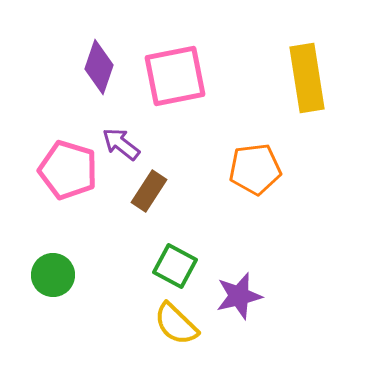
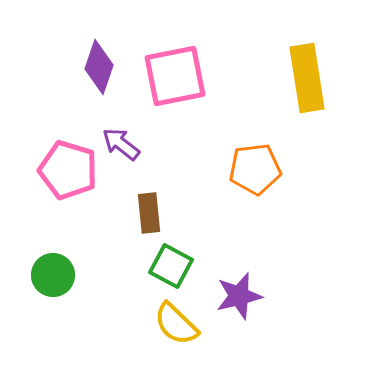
brown rectangle: moved 22 px down; rotated 39 degrees counterclockwise
green square: moved 4 px left
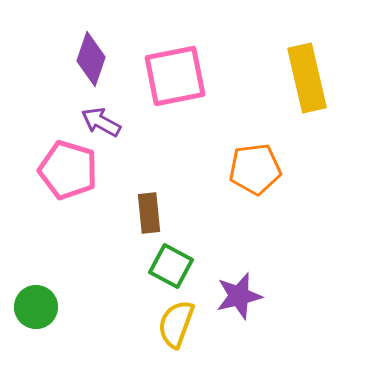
purple diamond: moved 8 px left, 8 px up
yellow rectangle: rotated 4 degrees counterclockwise
purple arrow: moved 20 px left, 22 px up; rotated 9 degrees counterclockwise
green circle: moved 17 px left, 32 px down
yellow semicircle: rotated 66 degrees clockwise
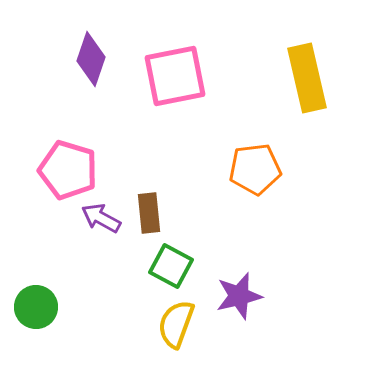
purple arrow: moved 96 px down
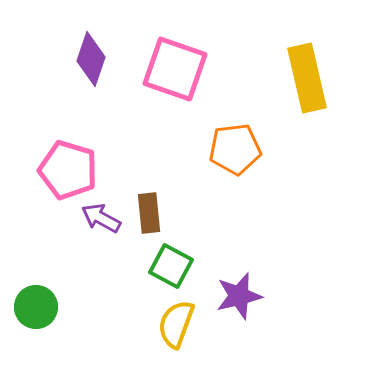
pink square: moved 7 px up; rotated 30 degrees clockwise
orange pentagon: moved 20 px left, 20 px up
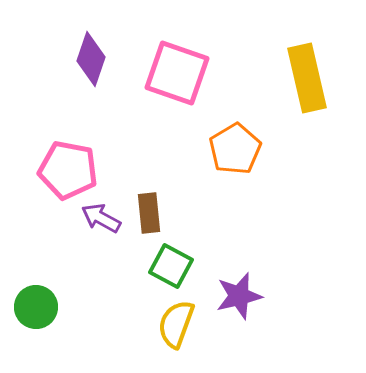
pink square: moved 2 px right, 4 px down
orange pentagon: rotated 24 degrees counterclockwise
pink pentagon: rotated 6 degrees counterclockwise
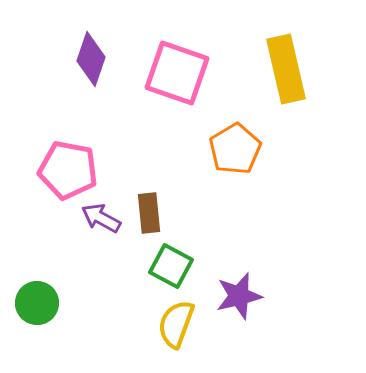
yellow rectangle: moved 21 px left, 9 px up
green circle: moved 1 px right, 4 px up
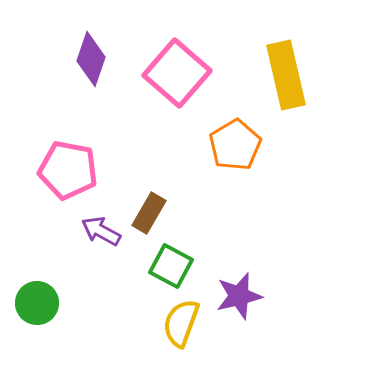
yellow rectangle: moved 6 px down
pink square: rotated 22 degrees clockwise
orange pentagon: moved 4 px up
brown rectangle: rotated 36 degrees clockwise
purple arrow: moved 13 px down
yellow semicircle: moved 5 px right, 1 px up
